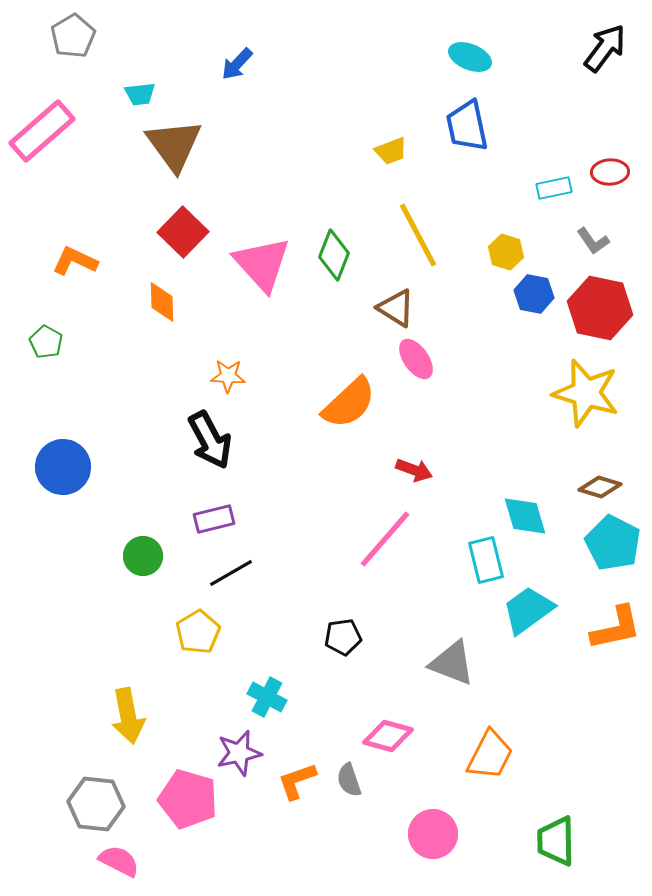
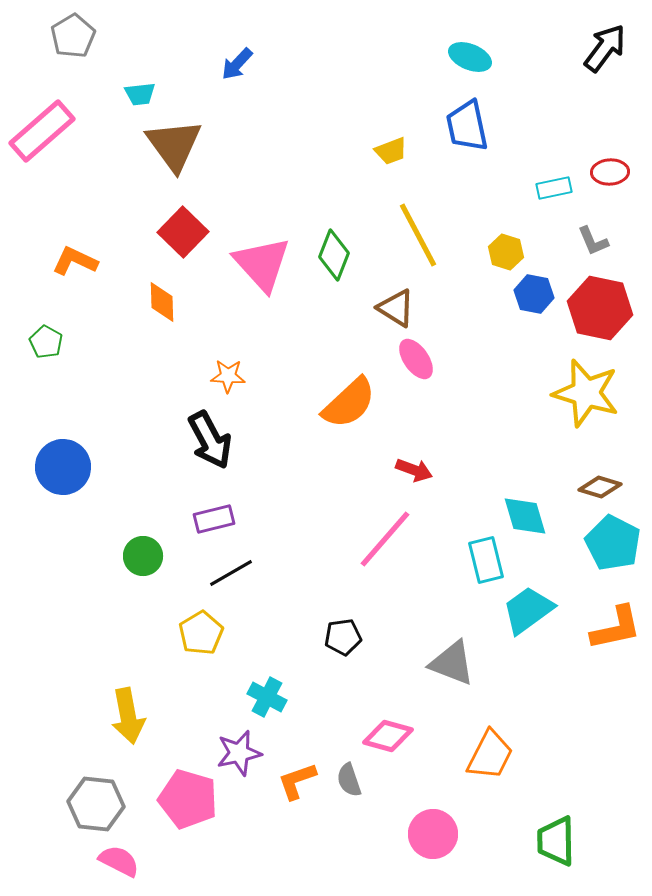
gray L-shape at (593, 241): rotated 12 degrees clockwise
yellow pentagon at (198, 632): moved 3 px right, 1 px down
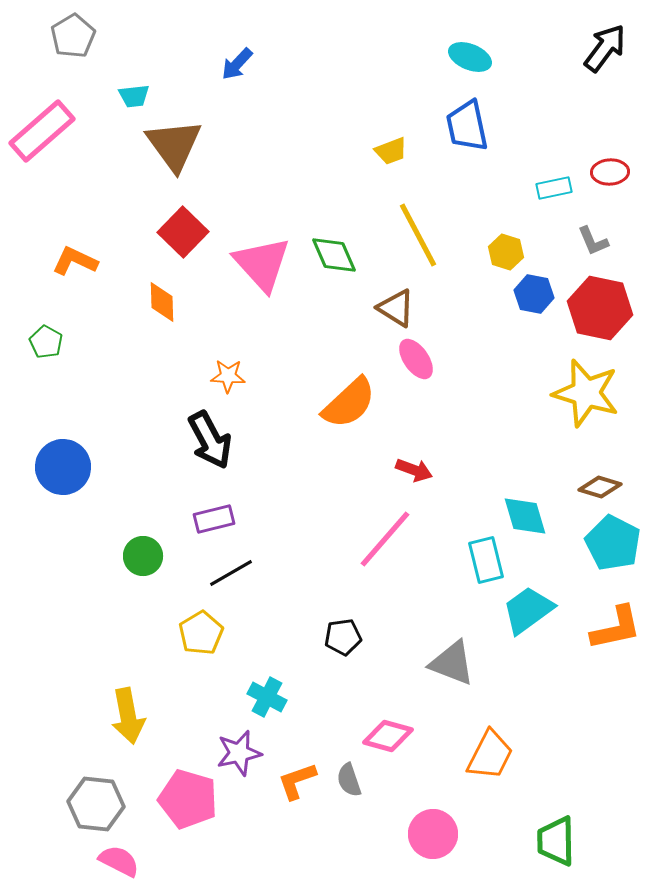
cyan trapezoid at (140, 94): moved 6 px left, 2 px down
green diamond at (334, 255): rotated 45 degrees counterclockwise
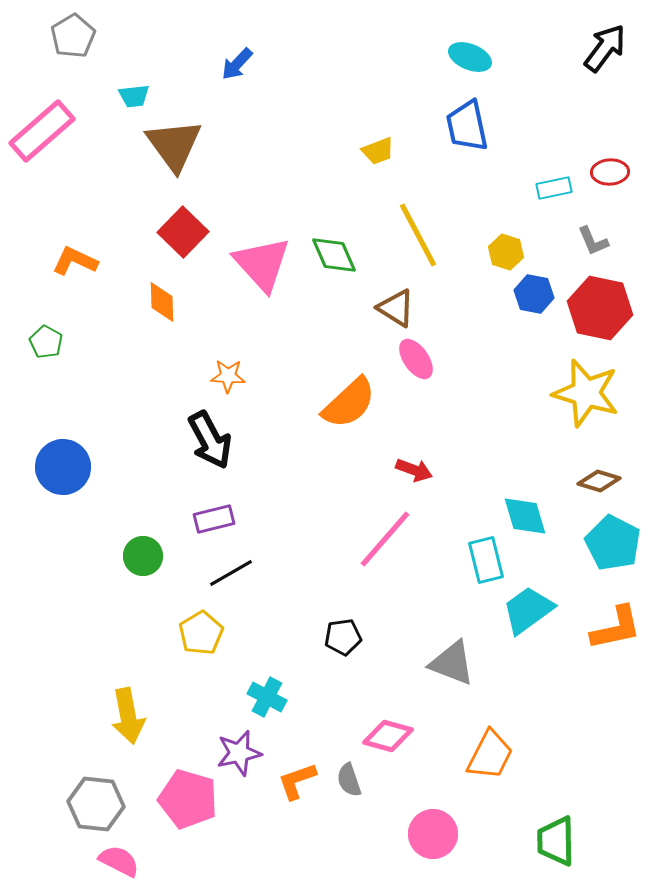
yellow trapezoid at (391, 151): moved 13 px left
brown diamond at (600, 487): moved 1 px left, 6 px up
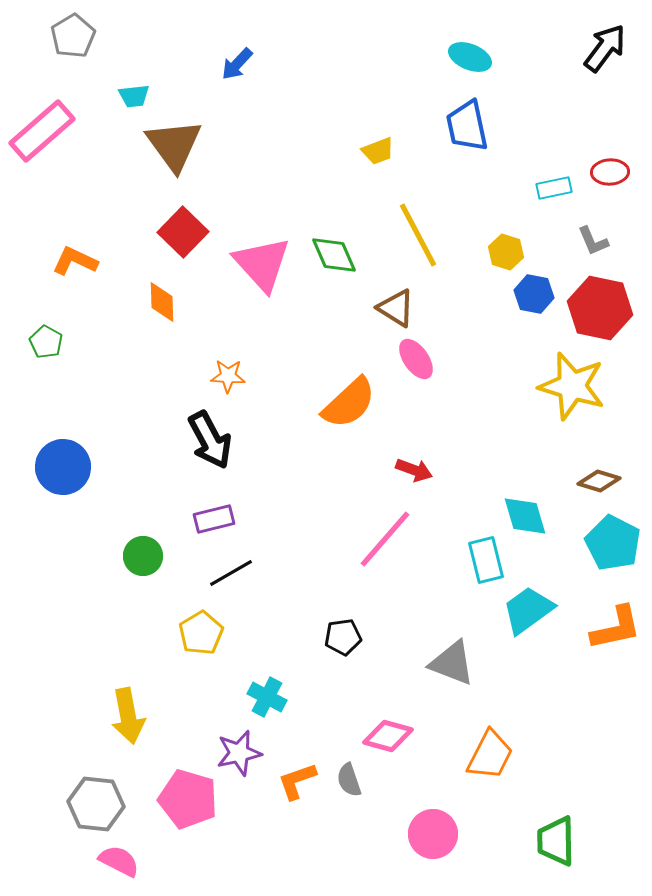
yellow star at (586, 393): moved 14 px left, 7 px up
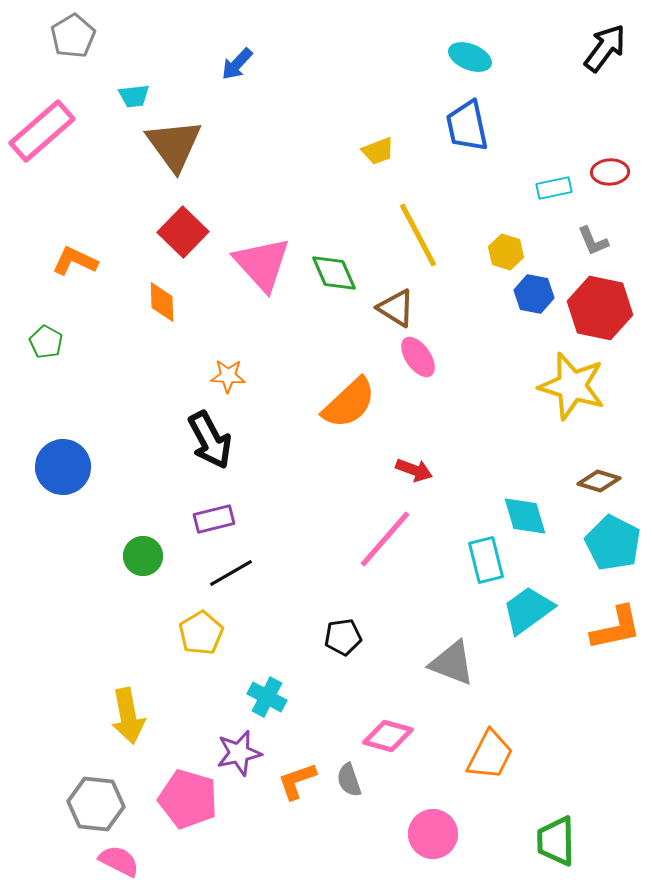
green diamond at (334, 255): moved 18 px down
pink ellipse at (416, 359): moved 2 px right, 2 px up
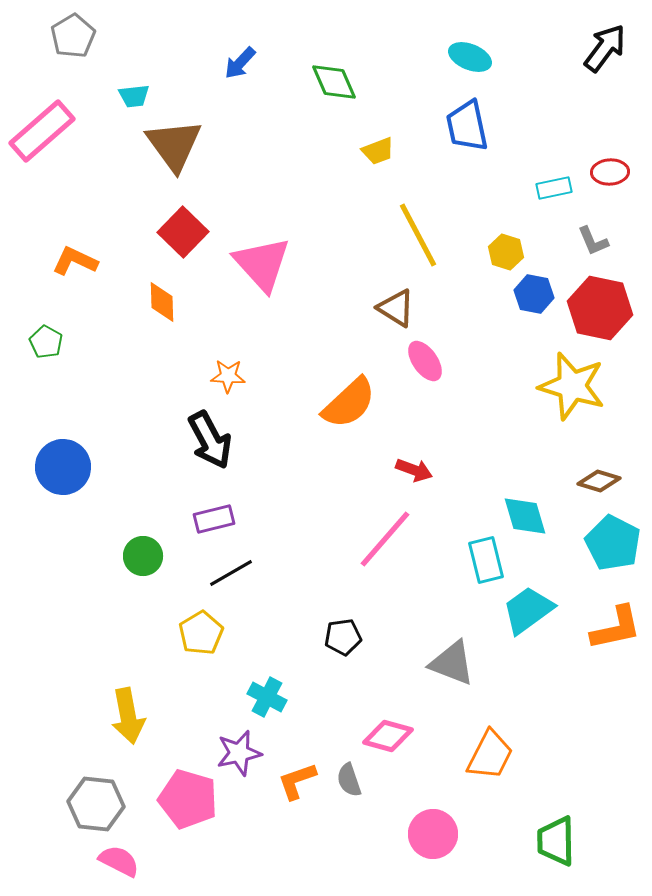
blue arrow at (237, 64): moved 3 px right, 1 px up
green diamond at (334, 273): moved 191 px up
pink ellipse at (418, 357): moved 7 px right, 4 px down
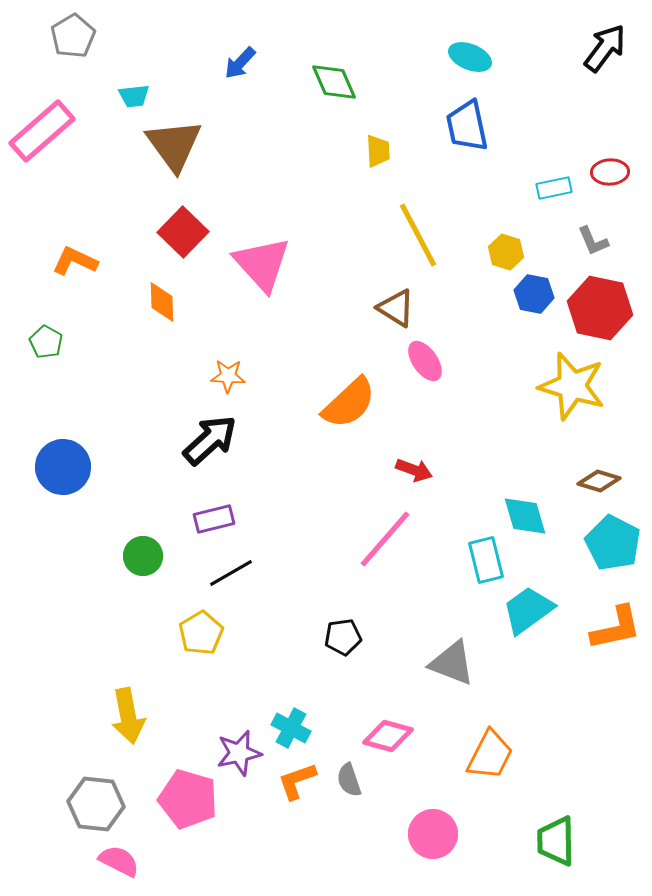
yellow trapezoid at (378, 151): rotated 72 degrees counterclockwise
black arrow at (210, 440): rotated 104 degrees counterclockwise
cyan cross at (267, 697): moved 24 px right, 31 px down
